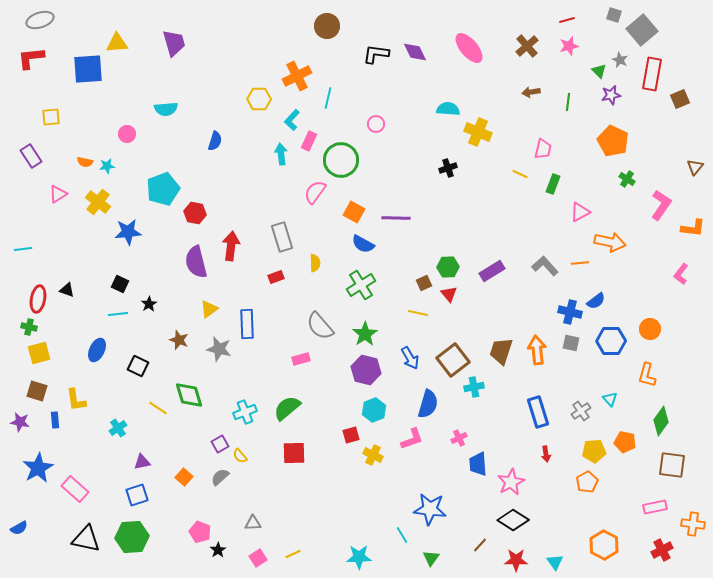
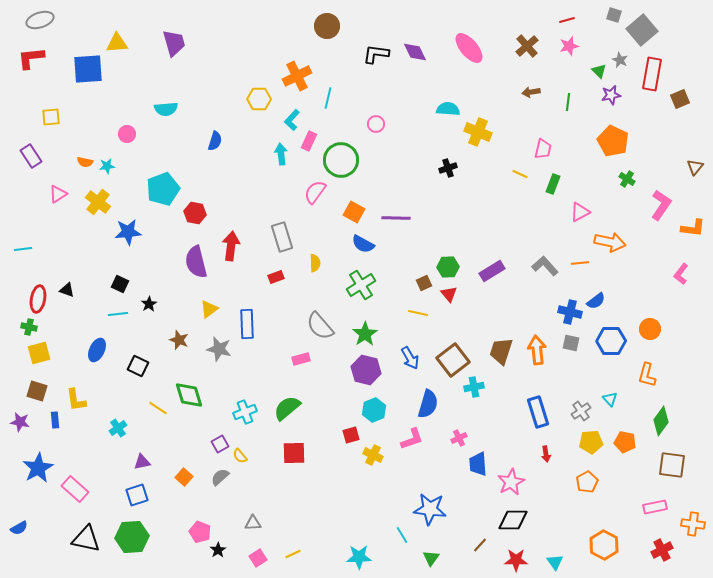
yellow pentagon at (594, 451): moved 3 px left, 9 px up
black diamond at (513, 520): rotated 32 degrees counterclockwise
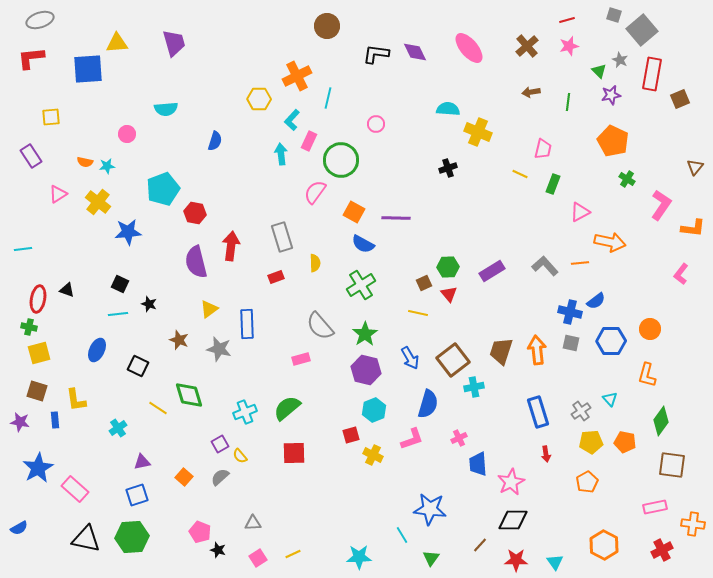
black star at (149, 304): rotated 21 degrees counterclockwise
black star at (218, 550): rotated 21 degrees counterclockwise
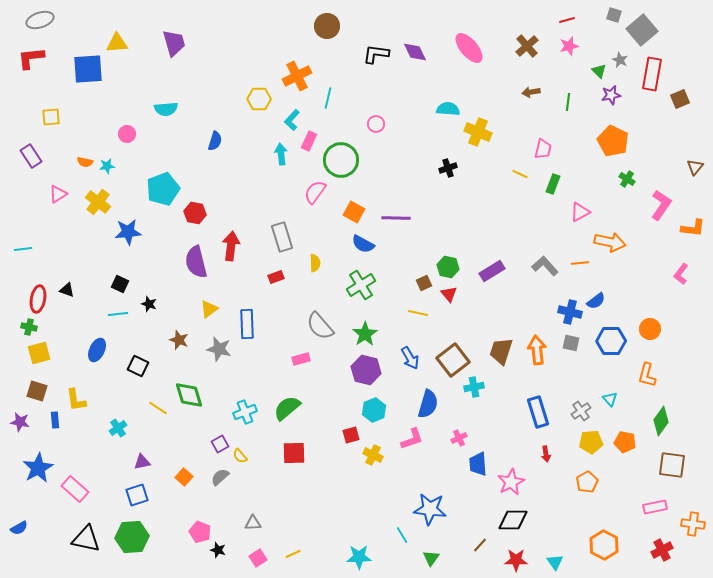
green hexagon at (448, 267): rotated 15 degrees clockwise
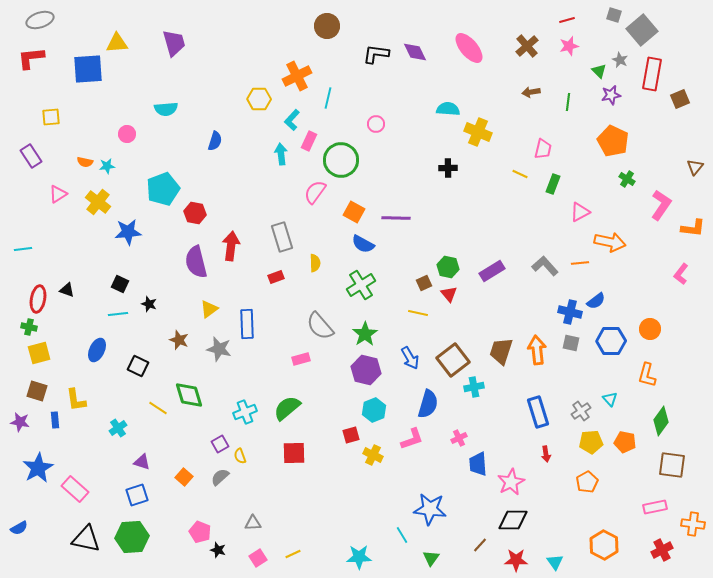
black cross at (448, 168): rotated 18 degrees clockwise
yellow semicircle at (240, 456): rotated 21 degrees clockwise
purple triangle at (142, 462): rotated 30 degrees clockwise
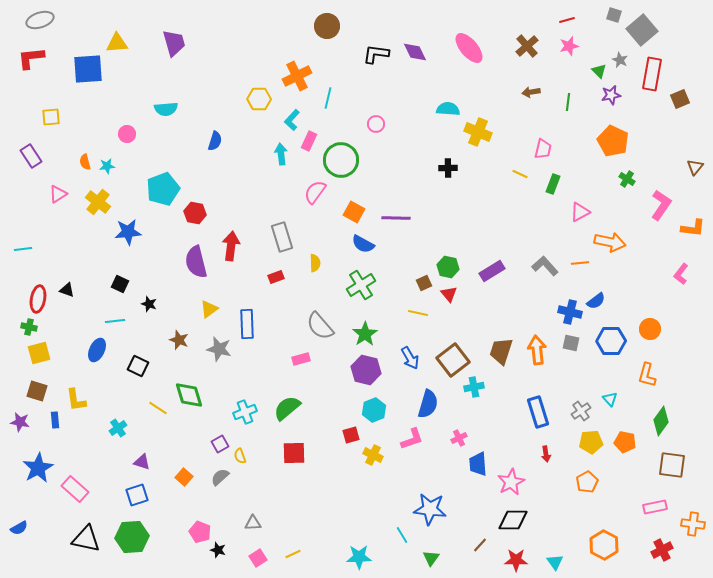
orange semicircle at (85, 162): rotated 63 degrees clockwise
cyan line at (118, 314): moved 3 px left, 7 px down
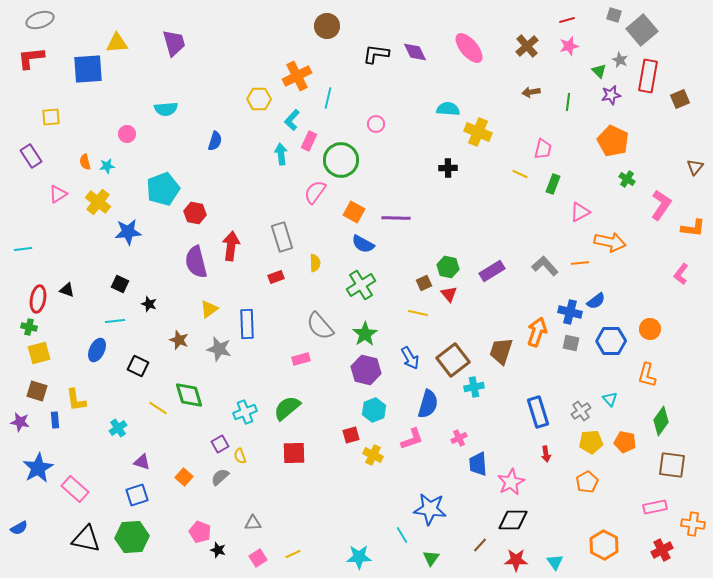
red rectangle at (652, 74): moved 4 px left, 2 px down
orange arrow at (537, 350): moved 18 px up; rotated 24 degrees clockwise
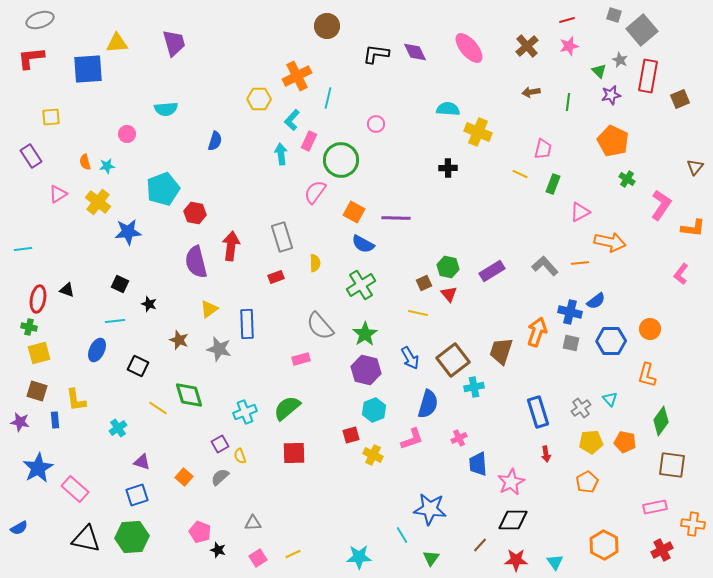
gray cross at (581, 411): moved 3 px up
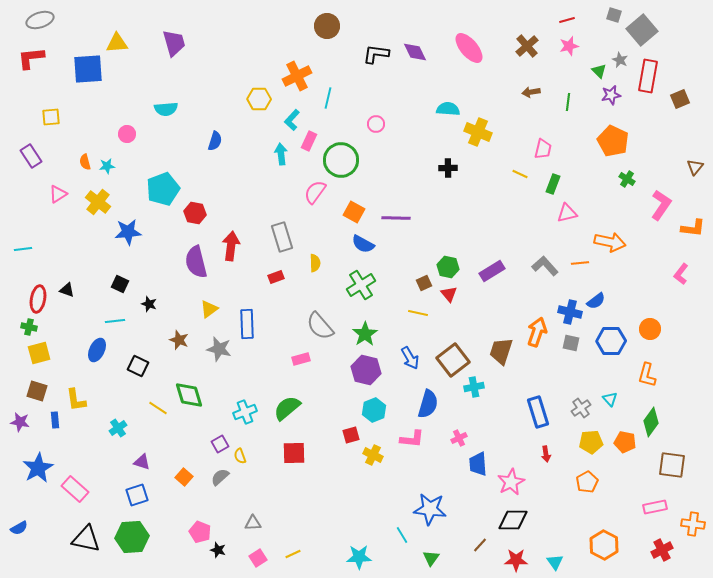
pink triangle at (580, 212): moved 13 px left, 1 px down; rotated 15 degrees clockwise
green diamond at (661, 421): moved 10 px left, 1 px down
pink L-shape at (412, 439): rotated 25 degrees clockwise
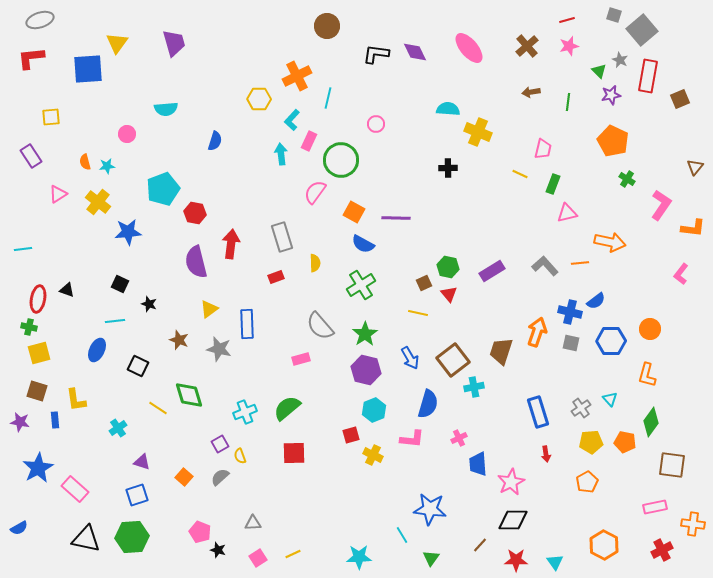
yellow triangle at (117, 43): rotated 50 degrees counterclockwise
red arrow at (231, 246): moved 2 px up
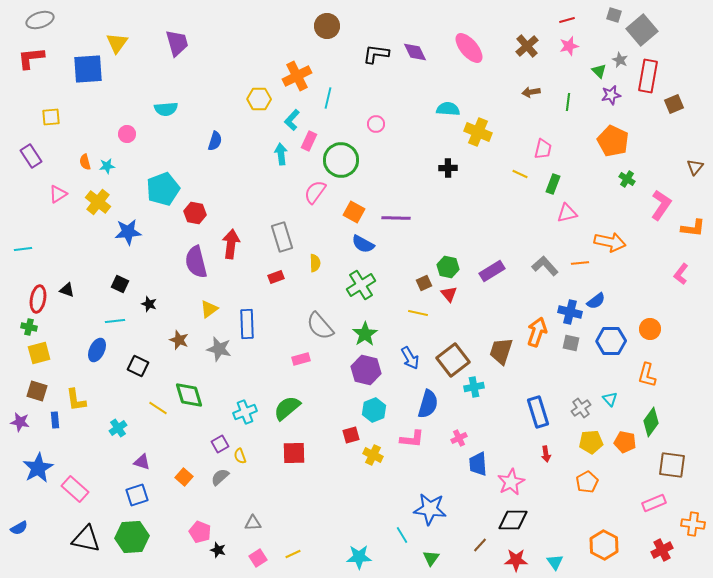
purple trapezoid at (174, 43): moved 3 px right
brown square at (680, 99): moved 6 px left, 5 px down
pink rectangle at (655, 507): moved 1 px left, 4 px up; rotated 10 degrees counterclockwise
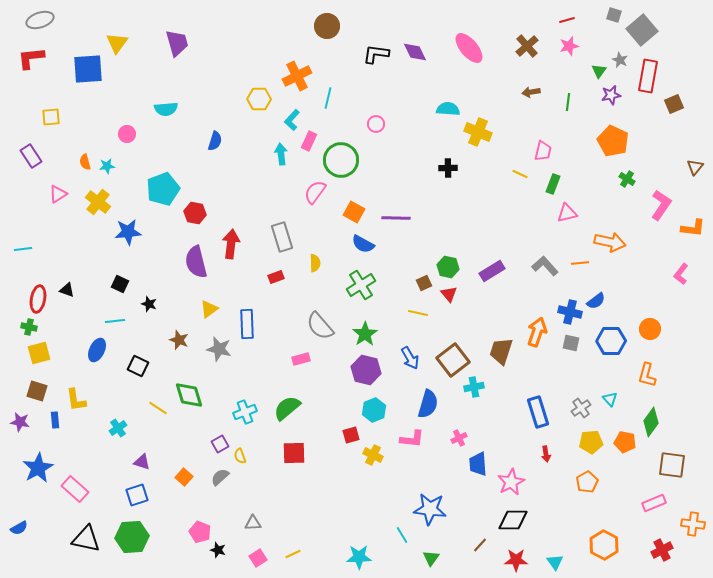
green triangle at (599, 71): rotated 21 degrees clockwise
pink trapezoid at (543, 149): moved 2 px down
